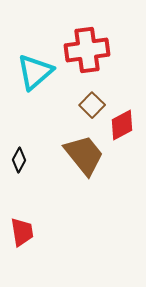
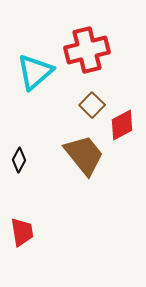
red cross: rotated 6 degrees counterclockwise
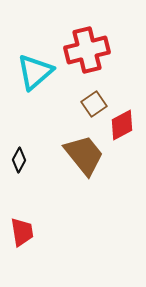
brown square: moved 2 px right, 1 px up; rotated 10 degrees clockwise
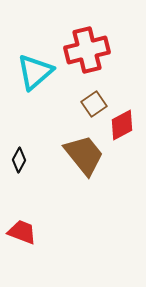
red trapezoid: rotated 60 degrees counterclockwise
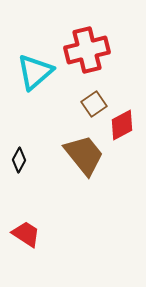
red trapezoid: moved 4 px right, 2 px down; rotated 12 degrees clockwise
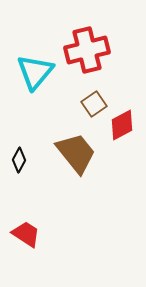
cyan triangle: rotated 9 degrees counterclockwise
brown trapezoid: moved 8 px left, 2 px up
